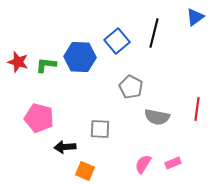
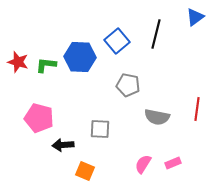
black line: moved 2 px right, 1 px down
gray pentagon: moved 3 px left, 2 px up; rotated 15 degrees counterclockwise
black arrow: moved 2 px left, 2 px up
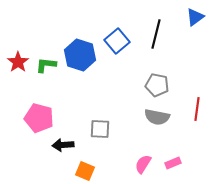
blue hexagon: moved 2 px up; rotated 16 degrees clockwise
red star: rotated 20 degrees clockwise
gray pentagon: moved 29 px right
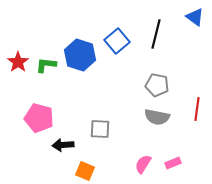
blue triangle: rotated 48 degrees counterclockwise
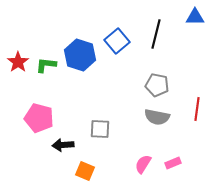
blue triangle: rotated 36 degrees counterclockwise
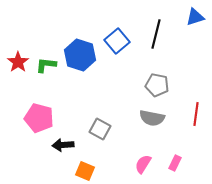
blue triangle: rotated 18 degrees counterclockwise
red line: moved 1 px left, 5 px down
gray semicircle: moved 5 px left, 1 px down
gray square: rotated 25 degrees clockwise
pink rectangle: moved 2 px right; rotated 42 degrees counterclockwise
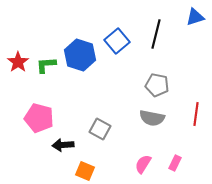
green L-shape: rotated 10 degrees counterclockwise
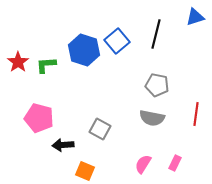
blue hexagon: moved 4 px right, 5 px up
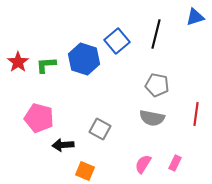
blue hexagon: moved 9 px down
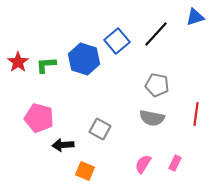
black line: rotated 28 degrees clockwise
